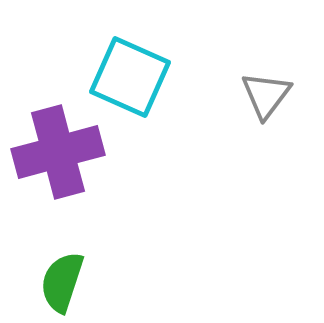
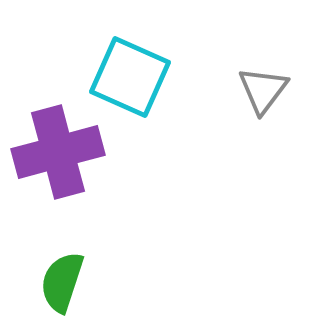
gray triangle: moved 3 px left, 5 px up
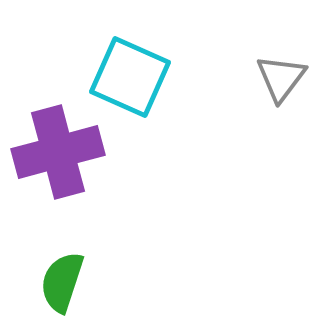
gray triangle: moved 18 px right, 12 px up
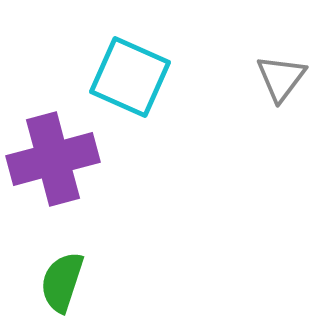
purple cross: moved 5 px left, 7 px down
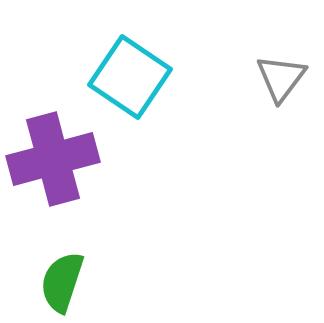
cyan square: rotated 10 degrees clockwise
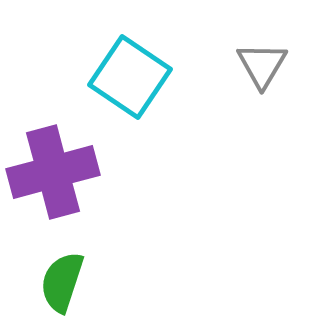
gray triangle: moved 19 px left, 13 px up; rotated 6 degrees counterclockwise
purple cross: moved 13 px down
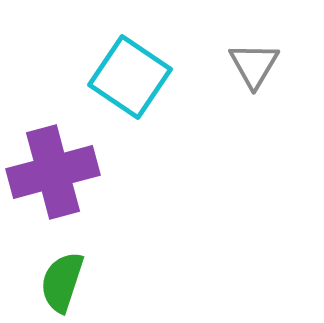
gray triangle: moved 8 px left
